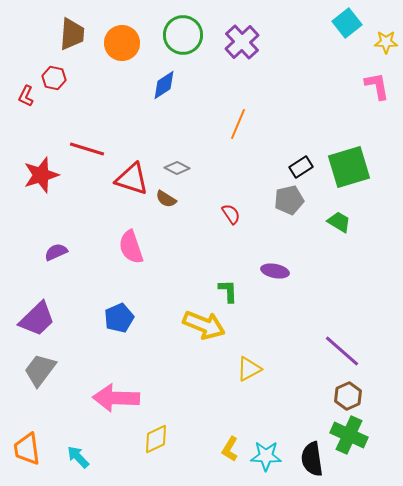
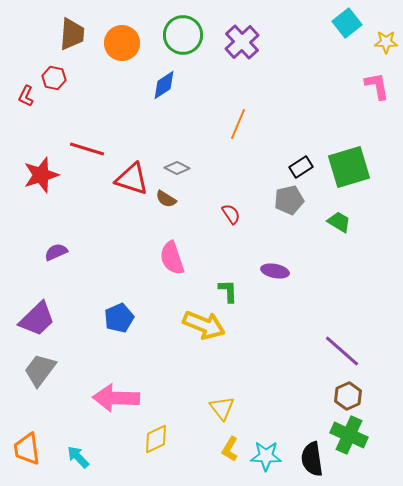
pink semicircle: moved 41 px right, 11 px down
yellow triangle: moved 27 px left, 39 px down; rotated 40 degrees counterclockwise
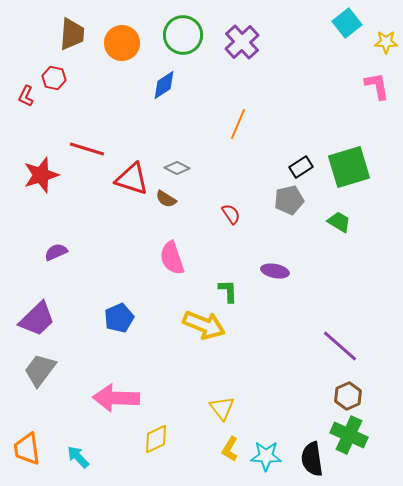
purple line: moved 2 px left, 5 px up
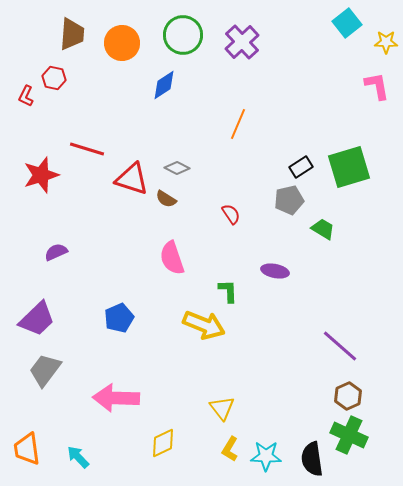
green trapezoid: moved 16 px left, 7 px down
gray trapezoid: moved 5 px right
yellow diamond: moved 7 px right, 4 px down
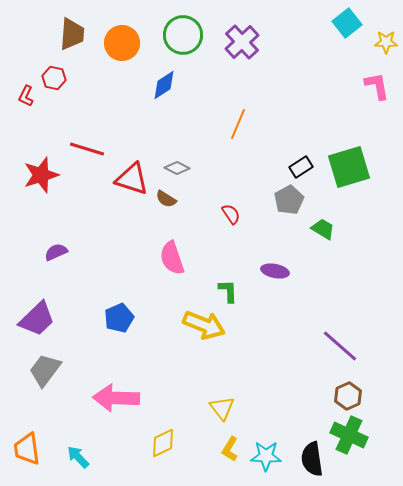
gray pentagon: rotated 16 degrees counterclockwise
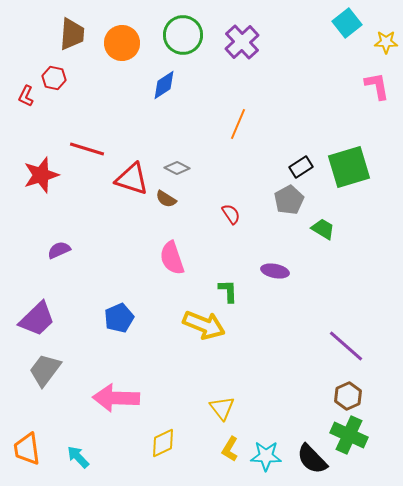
purple semicircle: moved 3 px right, 2 px up
purple line: moved 6 px right
black semicircle: rotated 36 degrees counterclockwise
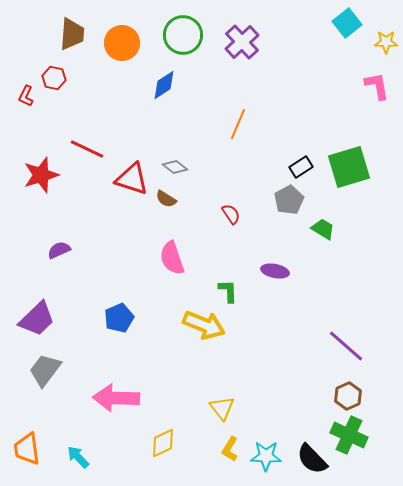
red line: rotated 8 degrees clockwise
gray diamond: moved 2 px left, 1 px up; rotated 10 degrees clockwise
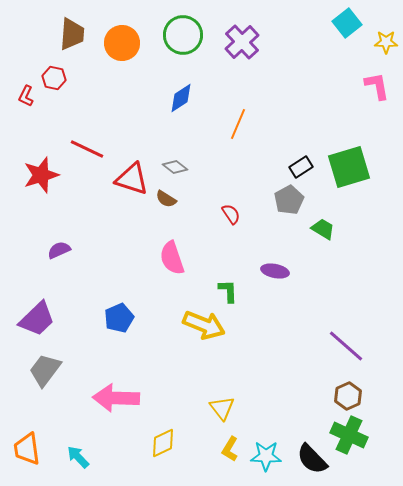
blue diamond: moved 17 px right, 13 px down
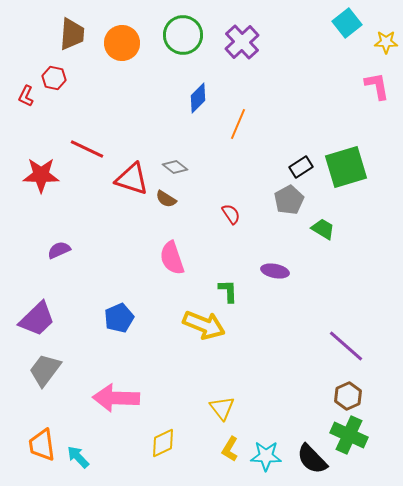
blue diamond: moved 17 px right; rotated 12 degrees counterclockwise
green square: moved 3 px left
red star: rotated 18 degrees clockwise
orange trapezoid: moved 15 px right, 4 px up
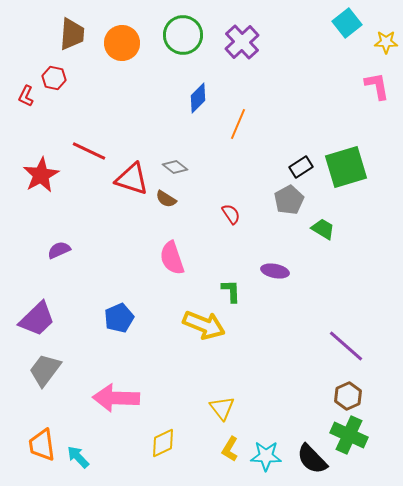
red line: moved 2 px right, 2 px down
red star: rotated 30 degrees counterclockwise
green L-shape: moved 3 px right
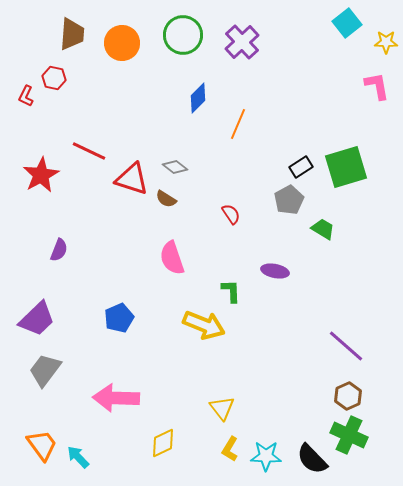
purple semicircle: rotated 135 degrees clockwise
orange trapezoid: rotated 152 degrees clockwise
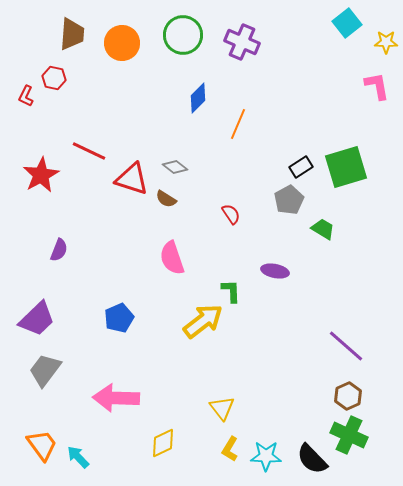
purple cross: rotated 24 degrees counterclockwise
yellow arrow: moved 1 px left, 4 px up; rotated 60 degrees counterclockwise
